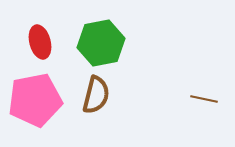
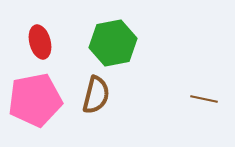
green hexagon: moved 12 px right
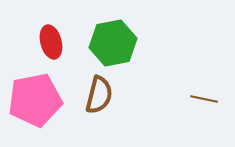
red ellipse: moved 11 px right
brown semicircle: moved 3 px right
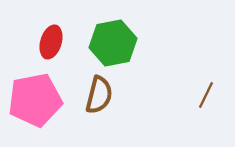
red ellipse: rotated 32 degrees clockwise
brown line: moved 2 px right, 4 px up; rotated 76 degrees counterclockwise
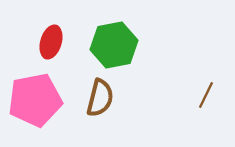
green hexagon: moved 1 px right, 2 px down
brown semicircle: moved 1 px right, 3 px down
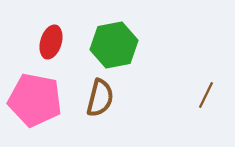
pink pentagon: rotated 22 degrees clockwise
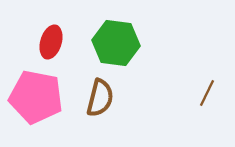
green hexagon: moved 2 px right, 2 px up; rotated 18 degrees clockwise
brown line: moved 1 px right, 2 px up
pink pentagon: moved 1 px right, 3 px up
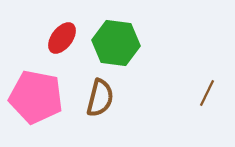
red ellipse: moved 11 px right, 4 px up; rotated 20 degrees clockwise
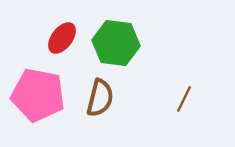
brown line: moved 23 px left, 6 px down
pink pentagon: moved 2 px right, 2 px up
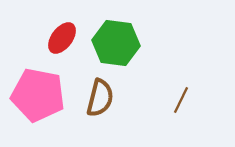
brown line: moved 3 px left, 1 px down
